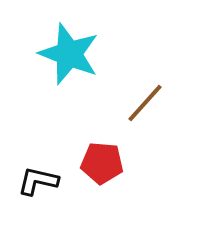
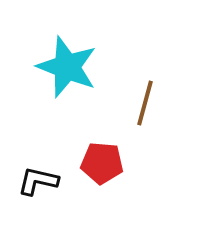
cyan star: moved 2 px left, 13 px down
brown line: rotated 27 degrees counterclockwise
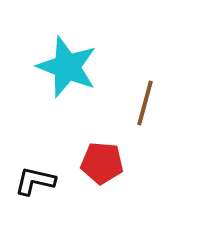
black L-shape: moved 3 px left
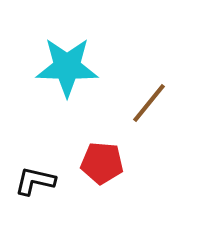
cyan star: rotated 20 degrees counterclockwise
brown line: moved 4 px right; rotated 24 degrees clockwise
